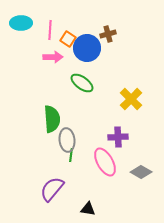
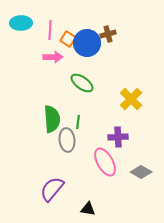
blue circle: moved 5 px up
green line: moved 7 px right, 33 px up
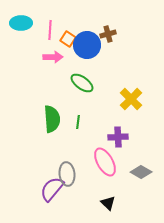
blue circle: moved 2 px down
gray ellipse: moved 34 px down
black triangle: moved 20 px right, 6 px up; rotated 35 degrees clockwise
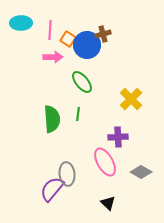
brown cross: moved 5 px left
green ellipse: moved 1 px up; rotated 15 degrees clockwise
green line: moved 8 px up
